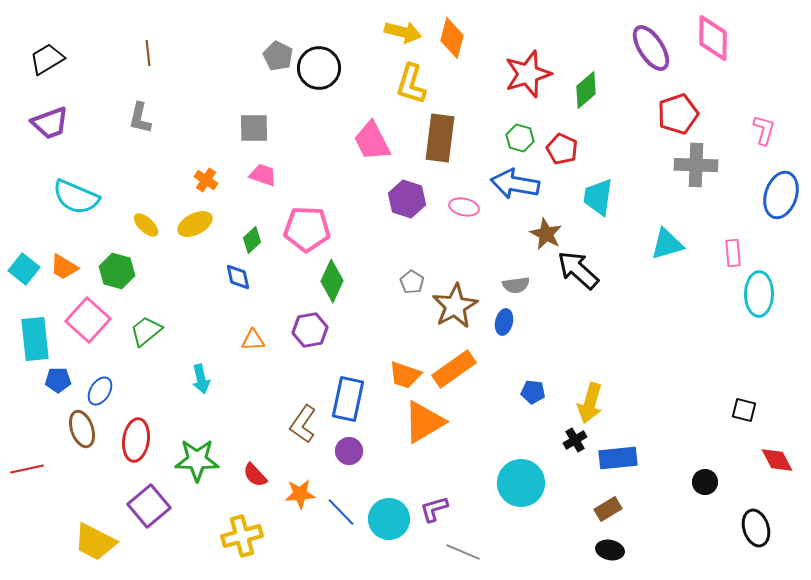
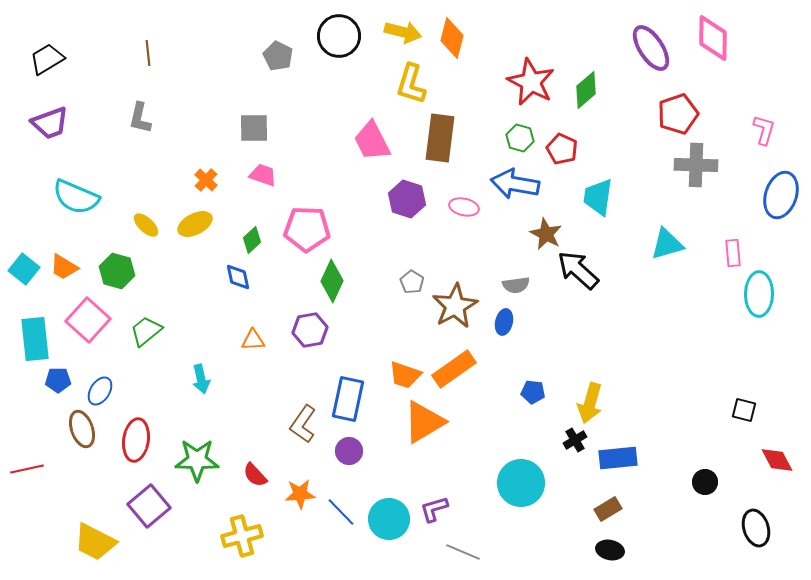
black circle at (319, 68): moved 20 px right, 32 px up
red star at (528, 74): moved 3 px right, 8 px down; rotated 27 degrees counterclockwise
orange cross at (206, 180): rotated 10 degrees clockwise
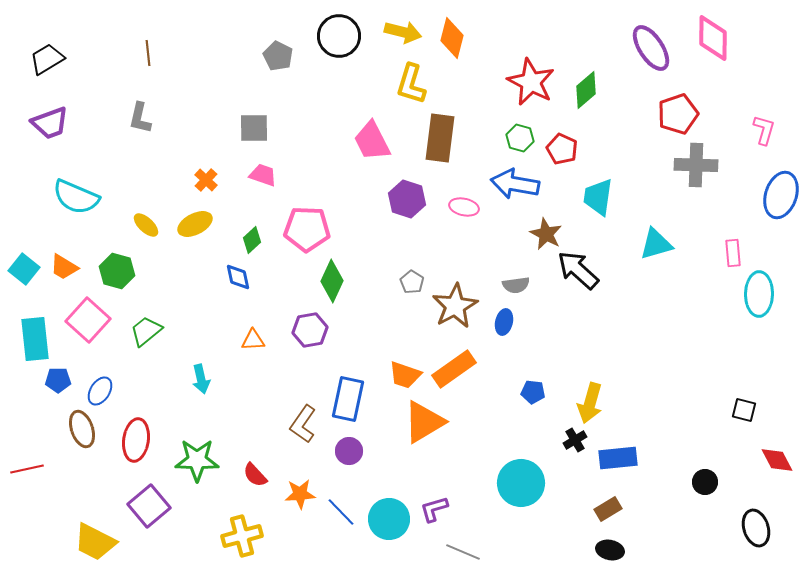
cyan triangle at (667, 244): moved 11 px left
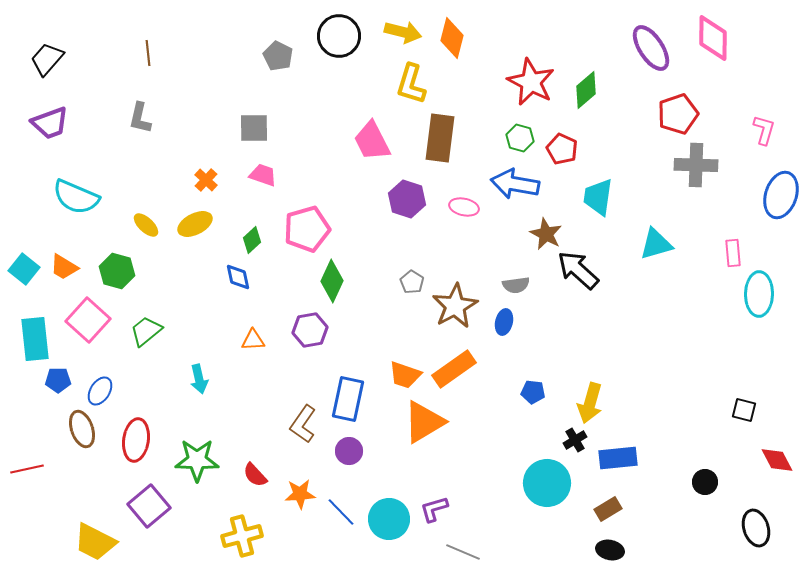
black trapezoid at (47, 59): rotated 18 degrees counterclockwise
pink pentagon at (307, 229): rotated 18 degrees counterclockwise
cyan arrow at (201, 379): moved 2 px left
cyan circle at (521, 483): moved 26 px right
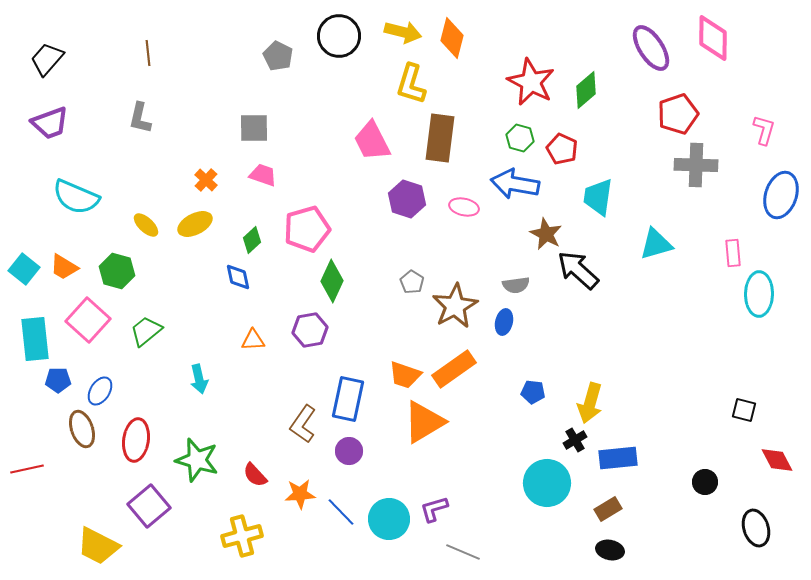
green star at (197, 460): rotated 15 degrees clockwise
yellow trapezoid at (95, 542): moved 3 px right, 4 px down
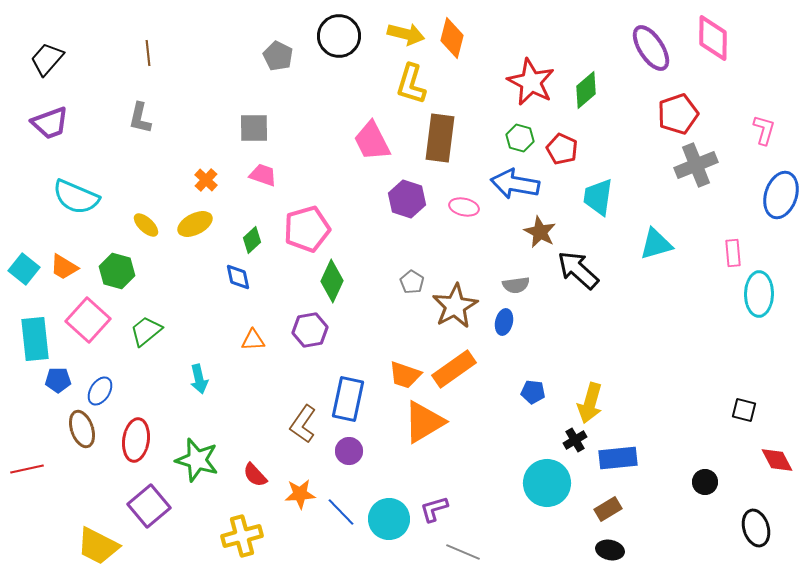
yellow arrow at (403, 32): moved 3 px right, 2 px down
gray cross at (696, 165): rotated 24 degrees counterclockwise
brown star at (546, 234): moved 6 px left, 2 px up
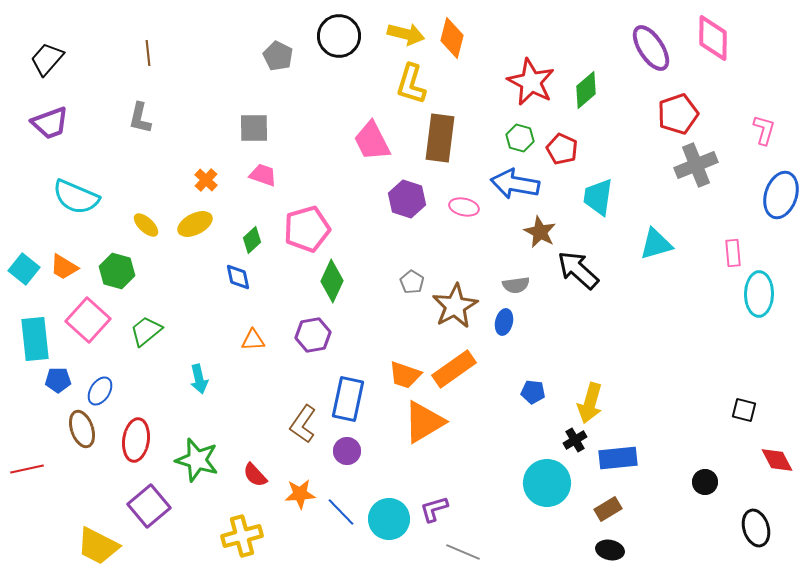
purple hexagon at (310, 330): moved 3 px right, 5 px down
purple circle at (349, 451): moved 2 px left
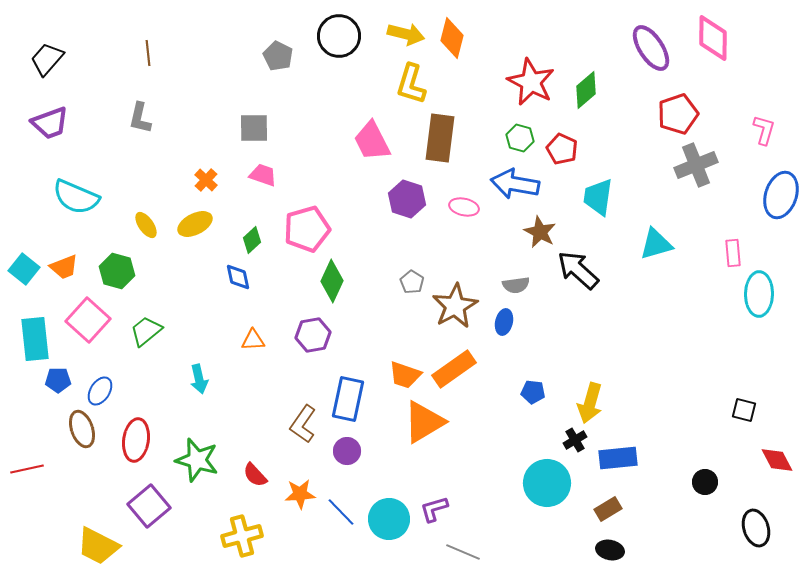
yellow ellipse at (146, 225): rotated 12 degrees clockwise
orange trapezoid at (64, 267): rotated 52 degrees counterclockwise
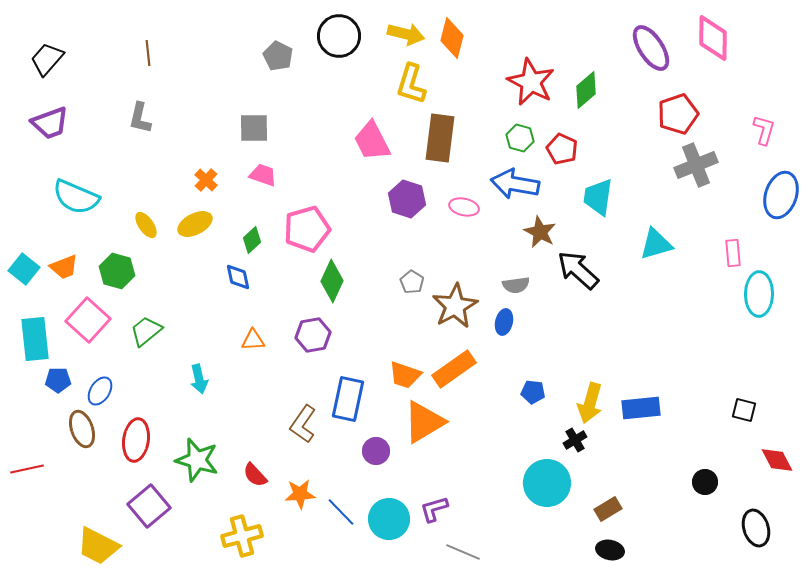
purple circle at (347, 451): moved 29 px right
blue rectangle at (618, 458): moved 23 px right, 50 px up
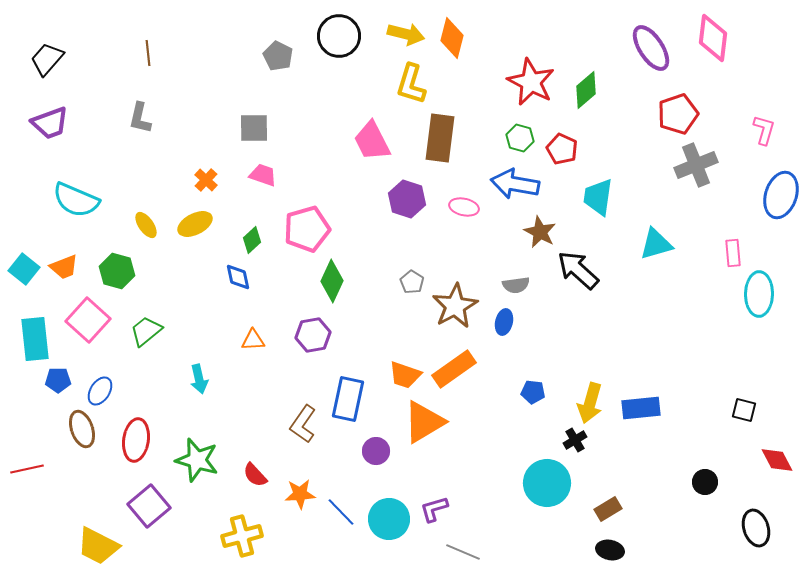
pink diamond at (713, 38): rotated 6 degrees clockwise
cyan semicircle at (76, 197): moved 3 px down
